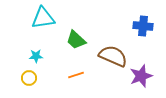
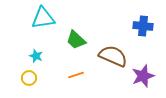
cyan star: rotated 24 degrees clockwise
purple star: moved 2 px right
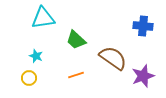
brown semicircle: moved 2 px down; rotated 12 degrees clockwise
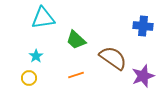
cyan star: rotated 16 degrees clockwise
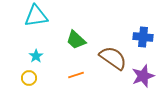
cyan triangle: moved 7 px left, 2 px up
blue cross: moved 11 px down
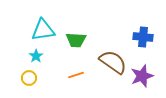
cyan triangle: moved 7 px right, 14 px down
green trapezoid: rotated 40 degrees counterclockwise
brown semicircle: moved 4 px down
purple star: moved 1 px left
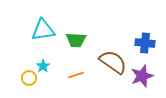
blue cross: moved 2 px right, 6 px down
cyan star: moved 7 px right, 10 px down
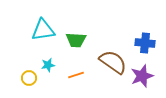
cyan star: moved 5 px right, 1 px up; rotated 24 degrees clockwise
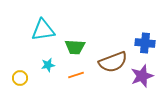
green trapezoid: moved 1 px left, 7 px down
brown semicircle: rotated 124 degrees clockwise
yellow circle: moved 9 px left
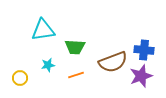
blue cross: moved 1 px left, 7 px down
purple star: moved 1 px left
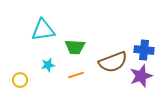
yellow circle: moved 2 px down
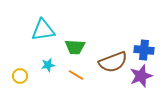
orange line: rotated 49 degrees clockwise
yellow circle: moved 4 px up
